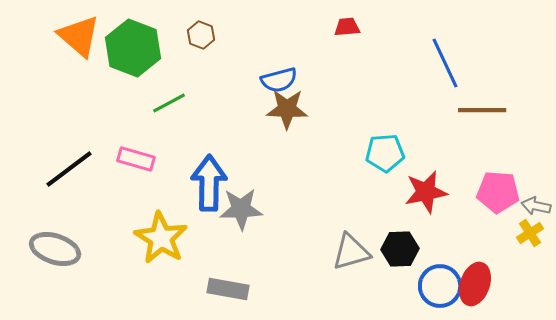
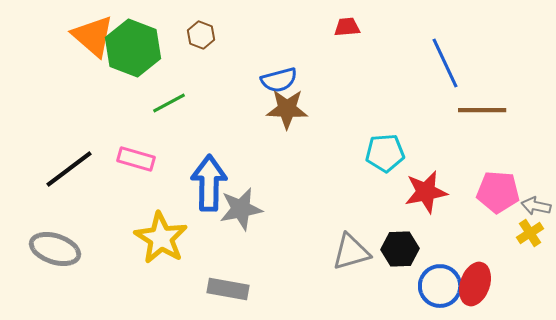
orange triangle: moved 14 px right
gray star: rotated 9 degrees counterclockwise
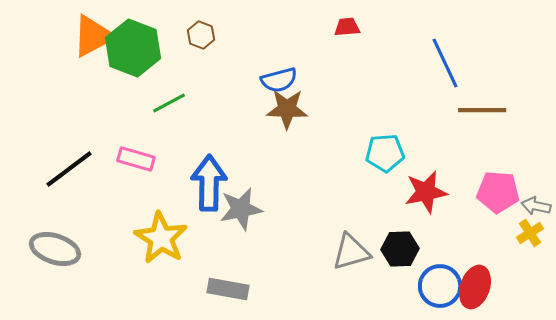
orange triangle: rotated 51 degrees clockwise
red ellipse: moved 3 px down
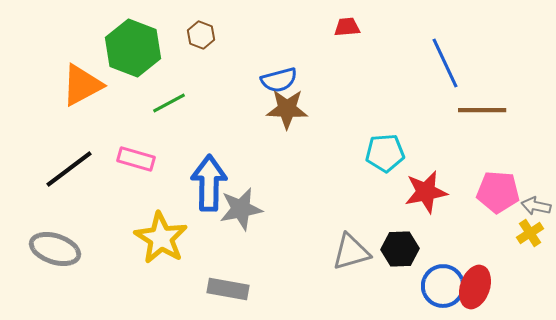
orange triangle: moved 11 px left, 49 px down
blue circle: moved 3 px right
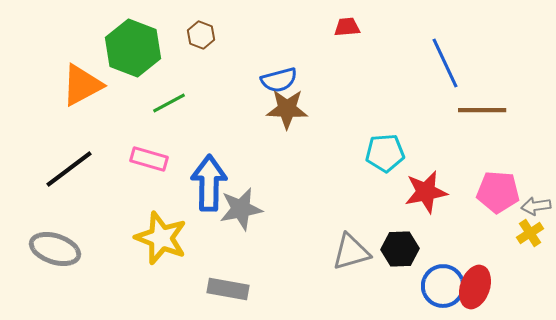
pink rectangle: moved 13 px right
gray arrow: rotated 20 degrees counterclockwise
yellow star: rotated 10 degrees counterclockwise
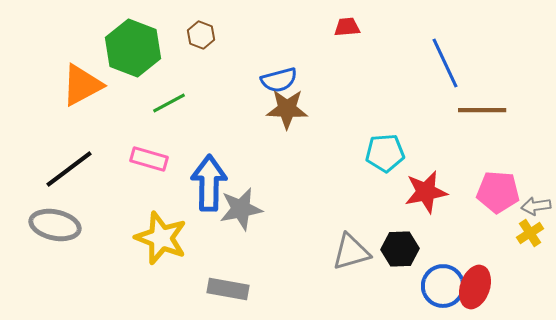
gray ellipse: moved 24 px up; rotated 6 degrees counterclockwise
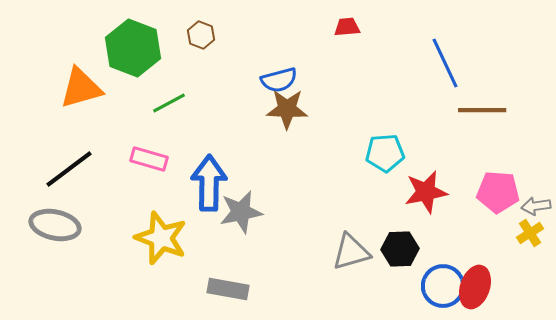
orange triangle: moved 1 px left, 3 px down; rotated 12 degrees clockwise
gray star: moved 3 px down
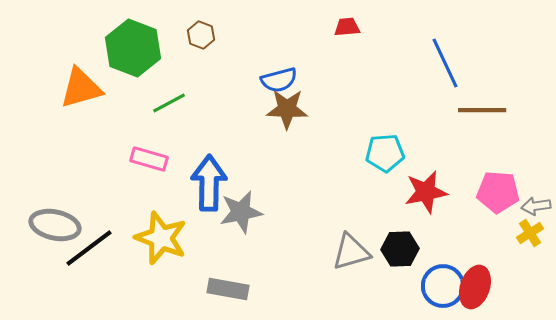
black line: moved 20 px right, 79 px down
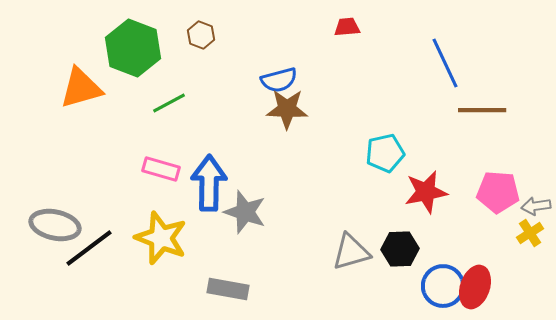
cyan pentagon: rotated 9 degrees counterclockwise
pink rectangle: moved 12 px right, 10 px down
gray star: moved 4 px right; rotated 30 degrees clockwise
